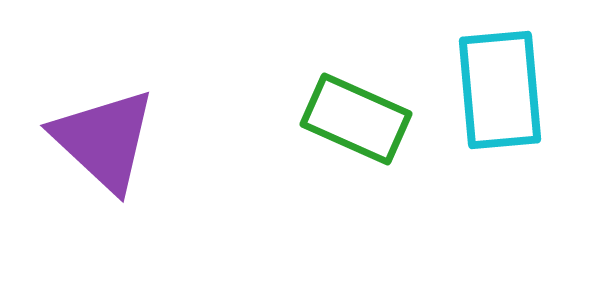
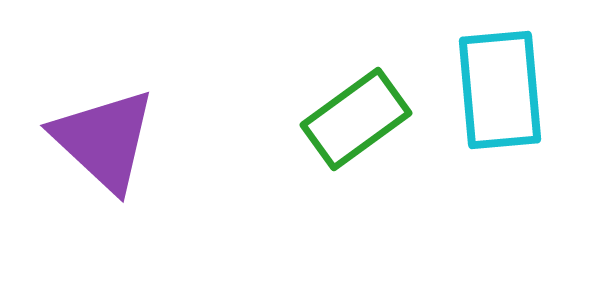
green rectangle: rotated 60 degrees counterclockwise
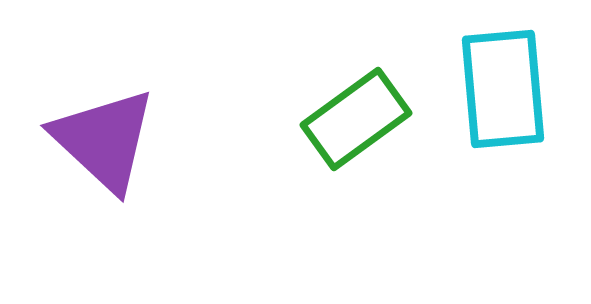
cyan rectangle: moved 3 px right, 1 px up
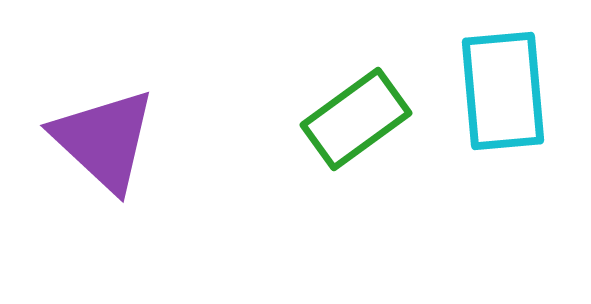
cyan rectangle: moved 2 px down
